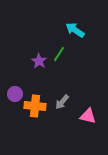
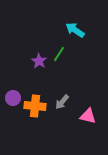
purple circle: moved 2 px left, 4 px down
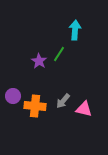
cyan arrow: rotated 60 degrees clockwise
purple circle: moved 2 px up
gray arrow: moved 1 px right, 1 px up
pink triangle: moved 4 px left, 7 px up
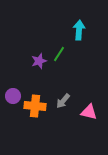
cyan arrow: moved 4 px right
purple star: rotated 21 degrees clockwise
pink triangle: moved 5 px right, 3 px down
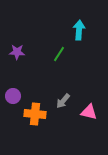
purple star: moved 22 px left, 9 px up; rotated 21 degrees clockwise
orange cross: moved 8 px down
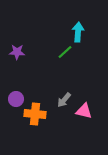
cyan arrow: moved 1 px left, 2 px down
green line: moved 6 px right, 2 px up; rotated 14 degrees clockwise
purple circle: moved 3 px right, 3 px down
gray arrow: moved 1 px right, 1 px up
pink triangle: moved 5 px left, 1 px up
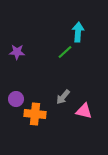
gray arrow: moved 1 px left, 3 px up
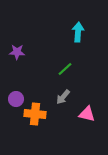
green line: moved 17 px down
pink triangle: moved 3 px right, 3 px down
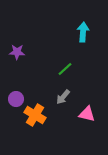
cyan arrow: moved 5 px right
orange cross: moved 1 px down; rotated 25 degrees clockwise
